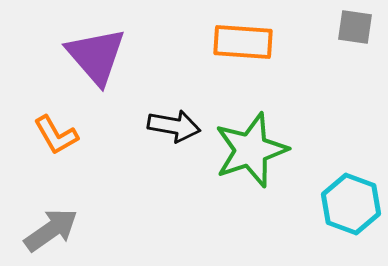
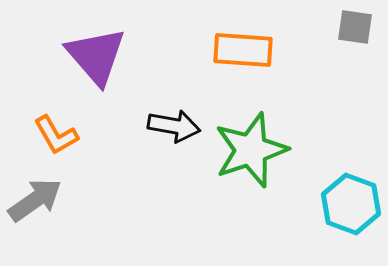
orange rectangle: moved 8 px down
gray arrow: moved 16 px left, 30 px up
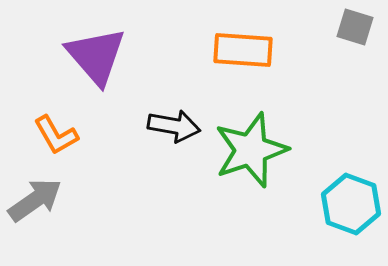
gray square: rotated 9 degrees clockwise
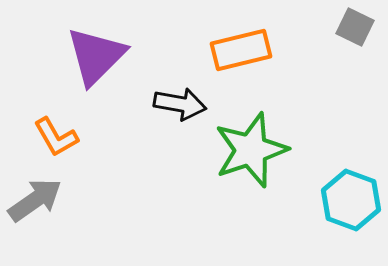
gray square: rotated 9 degrees clockwise
orange rectangle: moved 2 px left; rotated 18 degrees counterclockwise
purple triangle: rotated 26 degrees clockwise
black arrow: moved 6 px right, 22 px up
orange L-shape: moved 2 px down
cyan hexagon: moved 4 px up
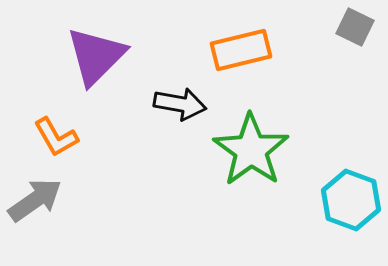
green star: rotated 18 degrees counterclockwise
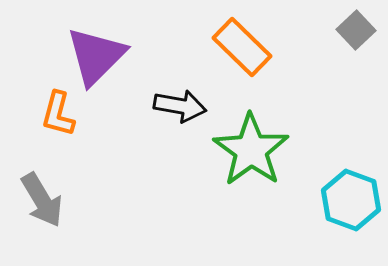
gray square: moved 1 px right, 3 px down; rotated 21 degrees clockwise
orange rectangle: moved 1 px right, 3 px up; rotated 58 degrees clockwise
black arrow: moved 2 px down
orange L-shape: moved 2 px right, 23 px up; rotated 45 degrees clockwise
gray arrow: moved 7 px right; rotated 94 degrees clockwise
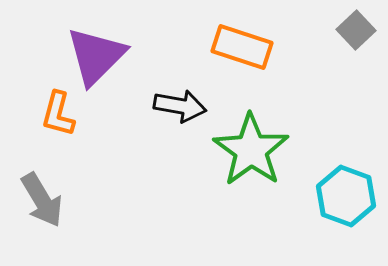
orange rectangle: rotated 26 degrees counterclockwise
cyan hexagon: moved 5 px left, 4 px up
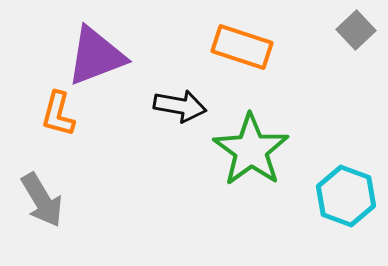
purple triangle: rotated 24 degrees clockwise
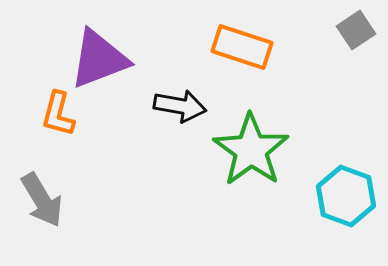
gray square: rotated 9 degrees clockwise
purple triangle: moved 3 px right, 3 px down
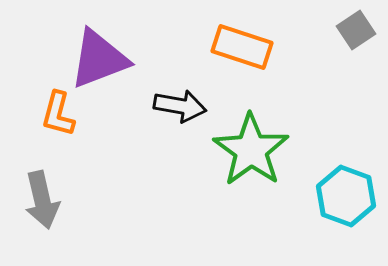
gray arrow: rotated 18 degrees clockwise
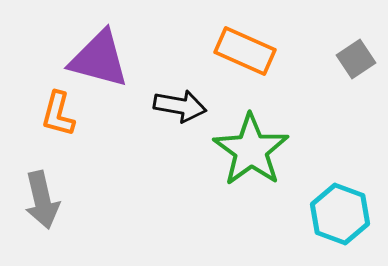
gray square: moved 29 px down
orange rectangle: moved 3 px right, 4 px down; rotated 6 degrees clockwise
purple triangle: rotated 36 degrees clockwise
cyan hexagon: moved 6 px left, 18 px down
